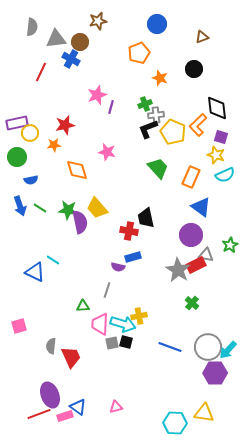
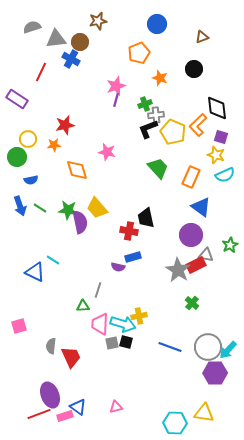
gray semicircle at (32, 27): rotated 114 degrees counterclockwise
pink star at (97, 95): moved 19 px right, 9 px up
purple line at (111, 107): moved 5 px right, 7 px up
purple rectangle at (17, 123): moved 24 px up; rotated 45 degrees clockwise
yellow circle at (30, 133): moved 2 px left, 6 px down
gray line at (107, 290): moved 9 px left
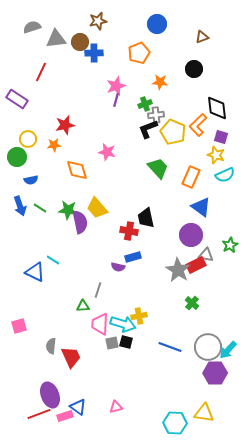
blue cross at (71, 59): moved 23 px right, 6 px up; rotated 30 degrees counterclockwise
orange star at (160, 78): moved 4 px down; rotated 14 degrees counterclockwise
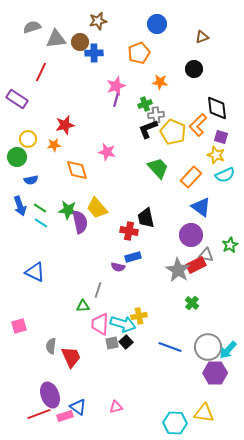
orange rectangle at (191, 177): rotated 20 degrees clockwise
cyan line at (53, 260): moved 12 px left, 37 px up
black square at (126, 342): rotated 32 degrees clockwise
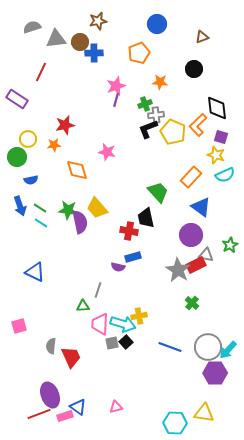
green trapezoid at (158, 168): moved 24 px down
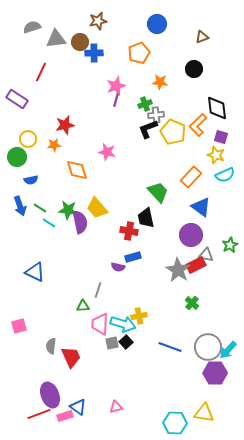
cyan line at (41, 223): moved 8 px right
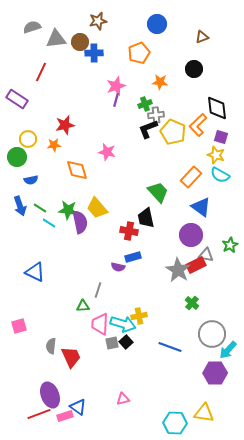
cyan semicircle at (225, 175): moved 5 px left; rotated 54 degrees clockwise
gray circle at (208, 347): moved 4 px right, 13 px up
pink triangle at (116, 407): moved 7 px right, 8 px up
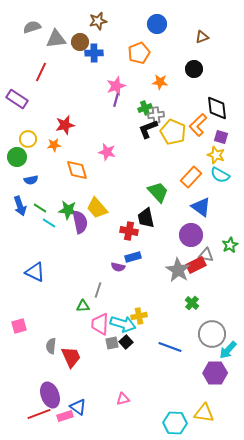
green cross at (145, 104): moved 4 px down
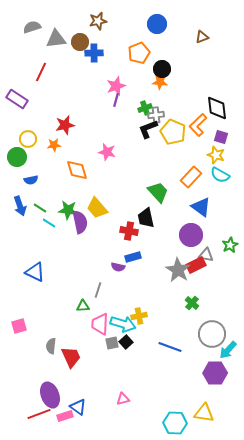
black circle at (194, 69): moved 32 px left
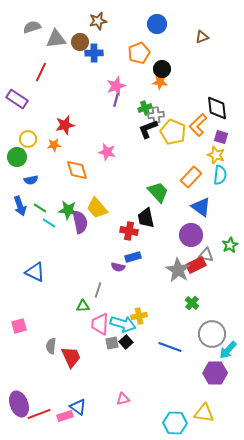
cyan semicircle at (220, 175): rotated 114 degrees counterclockwise
purple ellipse at (50, 395): moved 31 px left, 9 px down
